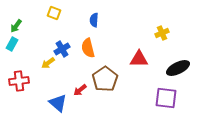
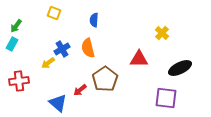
yellow cross: rotated 24 degrees counterclockwise
black ellipse: moved 2 px right
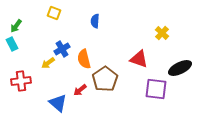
blue semicircle: moved 1 px right, 1 px down
cyan rectangle: rotated 56 degrees counterclockwise
orange semicircle: moved 4 px left, 11 px down
red triangle: rotated 18 degrees clockwise
red cross: moved 2 px right
purple square: moved 10 px left, 9 px up
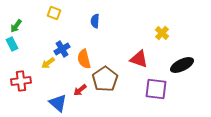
black ellipse: moved 2 px right, 3 px up
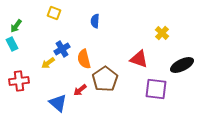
red cross: moved 2 px left
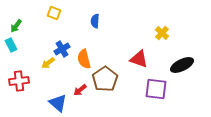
cyan rectangle: moved 1 px left, 1 px down
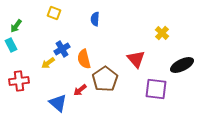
blue semicircle: moved 2 px up
red triangle: moved 3 px left; rotated 30 degrees clockwise
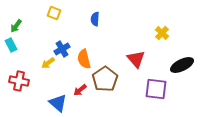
red cross: rotated 18 degrees clockwise
